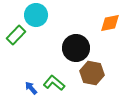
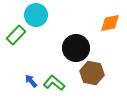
blue arrow: moved 7 px up
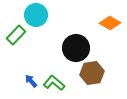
orange diamond: rotated 40 degrees clockwise
brown hexagon: rotated 20 degrees counterclockwise
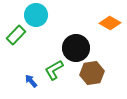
green L-shape: moved 13 px up; rotated 70 degrees counterclockwise
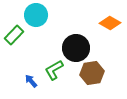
green rectangle: moved 2 px left
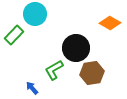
cyan circle: moved 1 px left, 1 px up
blue arrow: moved 1 px right, 7 px down
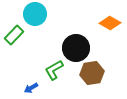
blue arrow: moved 1 px left; rotated 80 degrees counterclockwise
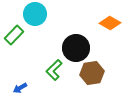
green L-shape: rotated 15 degrees counterclockwise
blue arrow: moved 11 px left
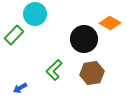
black circle: moved 8 px right, 9 px up
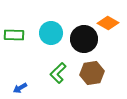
cyan circle: moved 16 px right, 19 px down
orange diamond: moved 2 px left
green rectangle: rotated 48 degrees clockwise
green L-shape: moved 4 px right, 3 px down
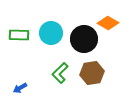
green rectangle: moved 5 px right
green L-shape: moved 2 px right
